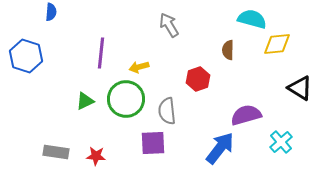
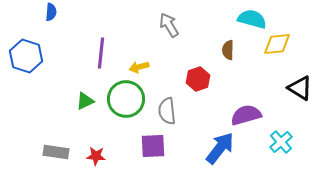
purple square: moved 3 px down
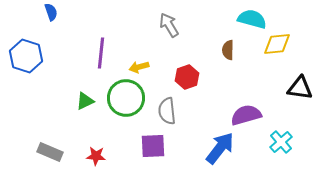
blue semicircle: rotated 24 degrees counterclockwise
red hexagon: moved 11 px left, 2 px up
black triangle: rotated 24 degrees counterclockwise
green circle: moved 1 px up
gray rectangle: moved 6 px left; rotated 15 degrees clockwise
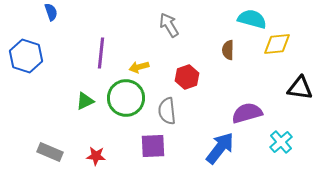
purple semicircle: moved 1 px right, 2 px up
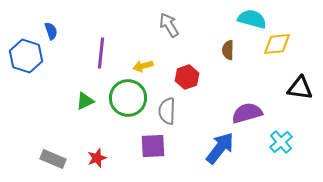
blue semicircle: moved 19 px down
yellow arrow: moved 4 px right, 1 px up
green circle: moved 2 px right
gray semicircle: rotated 8 degrees clockwise
gray rectangle: moved 3 px right, 7 px down
red star: moved 1 px right, 2 px down; rotated 24 degrees counterclockwise
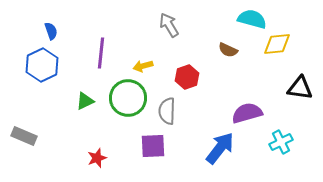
brown semicircle: rotated 66 degrees counterclockwise
blue hexagon: moved 16 px right, 9 px down; rotated 16 degrees clockwise
cyan cross: rotated 15 degrees clockwise
gray rectangle: moved 29 px left, 23 px up
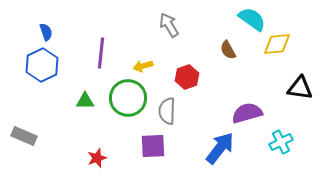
cyan semicircle: rotated 20 degrees clockwise
blue semicircle: moved 5 px left, 1 px down
brown semicircle: rotated 36 degrees clockwise
green triangle: rotated 24 degrees clockwise
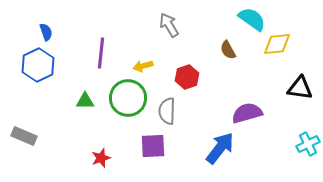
blue hexagon: moved 4 px left
cyan cross: moved 27 px right, 2 px down
red star: moved 4 px right
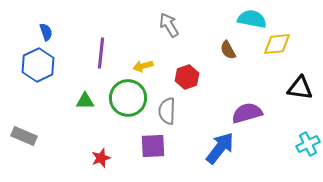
cyan semicircle: rotated 24 degrees counterclockwise
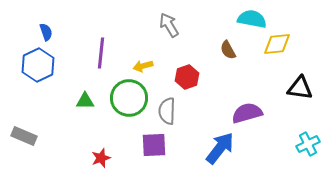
green circle: moved 1 px right
purple square: moved 1 px right, 1 px up
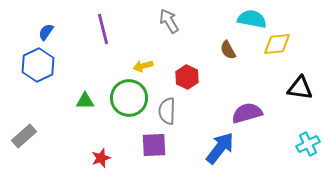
gray arrow: moved 4 px up
blue semicircle: rotated 126 degrees counterclockwise
purple line: moved 2 px right, 24 px up; rotated 20 degrees counterclockwise
red hexagon: rotated 15 degrees counterclockwise
gray rectangle: rotated 65 degrees counterclockwise
